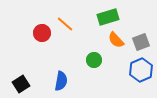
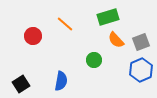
red circle: moved 9 px left, 3 px down
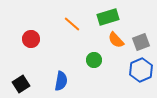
orange line: moved 7 px right
red circle: moved 2 px left, 3 px down
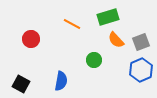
orange line: rotated 12 degrees counterclockwise
black square: rotated 30 degrees counterclockwise
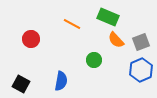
green rectangle: rotated 40 degrees clockwise
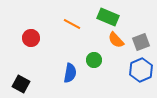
red circle: moved 1 px up
blue semicircle: moved 9 px right, 8 px up
